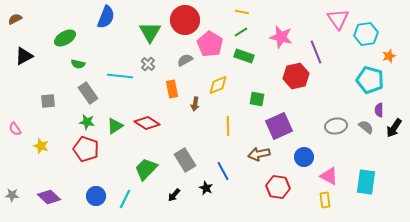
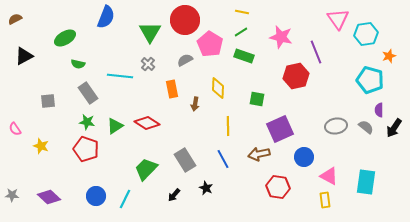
yellow diamond at (218, 85): moved 3 px down; rotated 65 degrees counterclockwise
purple square at (279, 126): moved 1 px right, 3 px down
blue line at (223, 171): moved 12 px up
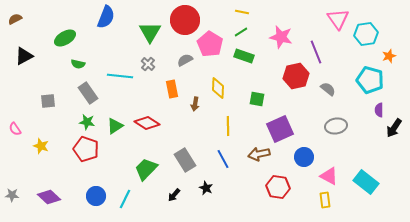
gray semicircle at (366, 127): moved 38 px left, 38 px up
cyan rectangle at (366, 182): rotated 60 degrees counterclockwise
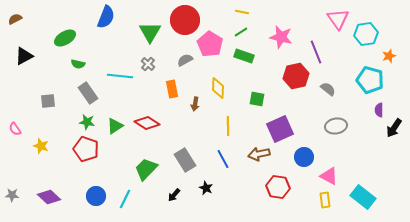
cyan rectangle at (366, 182): moved 3 px left, 15 px down
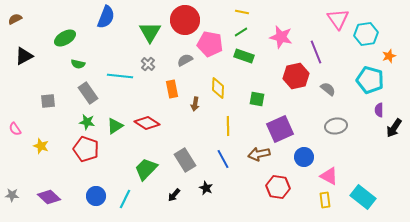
pink pentagon at (210, 44): rotated 20 degrees counterclockwise
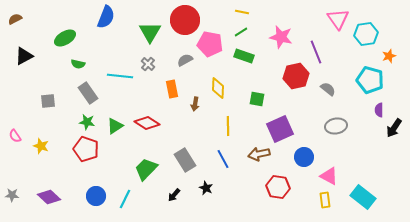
pink semicircle at (15, 129): moved 7 px down
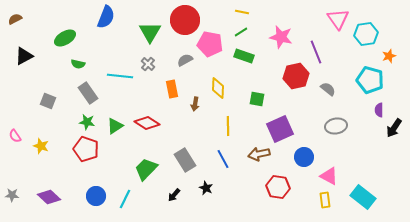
gray square at (48, 101): rotated 28 degrees clockwise
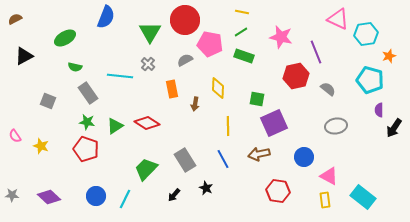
pink triangle at (338, 19): rotated 30 degrees counterclockwise
green semicircle at (78, 64): moved 3 px left, 3 px down
purple square at (280, 129): moved 6 px left, 6 px up
red hexagon at (278, 187): moved 4 px down
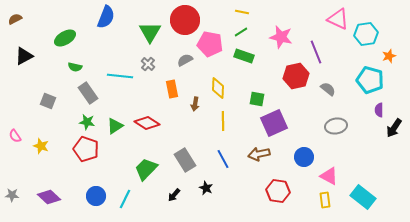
yellow line at (228, 126): moved 5 px left, 5 px up
